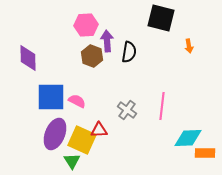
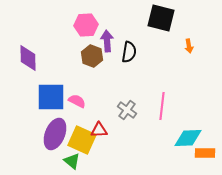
green triangle: rotated 18 degrees counterclockwise
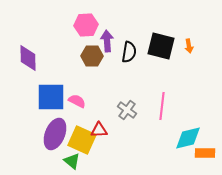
black square: moved 28 px down
brown hexagon: rotated 20 degrees counterclockwise
cyan diamond: rotated 12 degrees counterclockwise
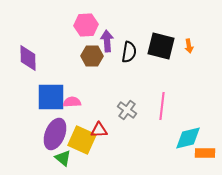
pink semicircle: moved 5 px left, 1 px down; rotated 30 degrees counterclockwise
green triangle: moved 9 px left, 3 px up
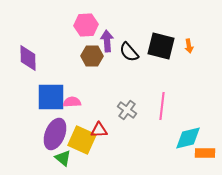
black semicircle: rotated 130 degrees clockwise
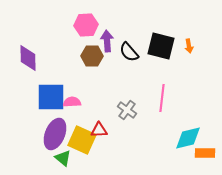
pink line: moved 8 px up
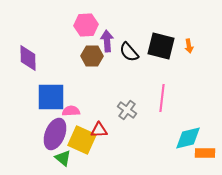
pink semicircle: moved 1 px left, 9 px down
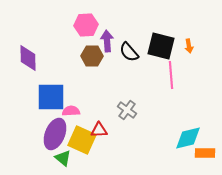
pink line: moved 9 px right, 23 px up; rotated 12 degrees counterclockwise
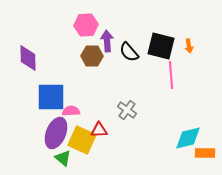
purple ellipse: moved 1 px right, 1 px up
